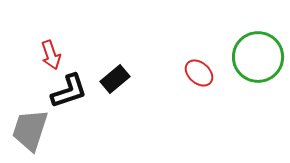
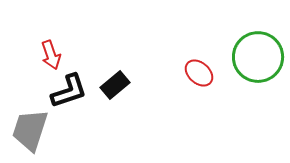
black rectangle: moved 6 px down
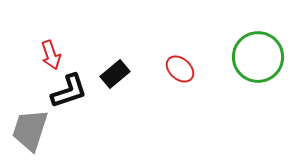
red ellipse: moved 19 px left, 4 px up
black rectangle: moved 11 px up
